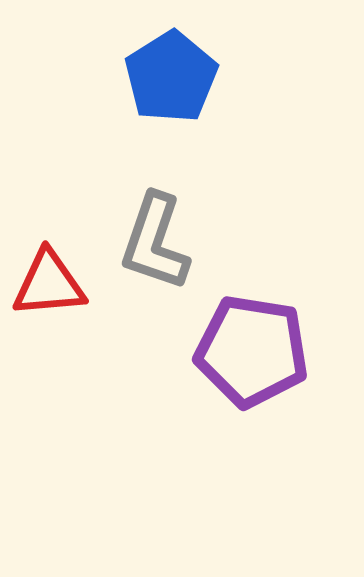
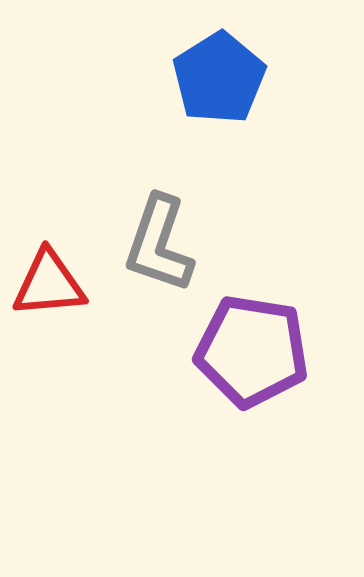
blue pentagon: moved 48 px right, 1 px down
gray L-shape: moved 4 px right, 2 px down
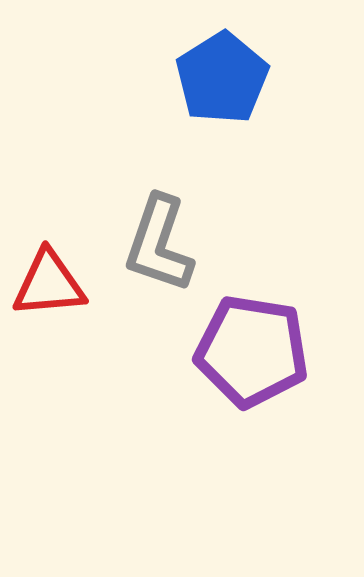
blue pentagon: moved 3 px right
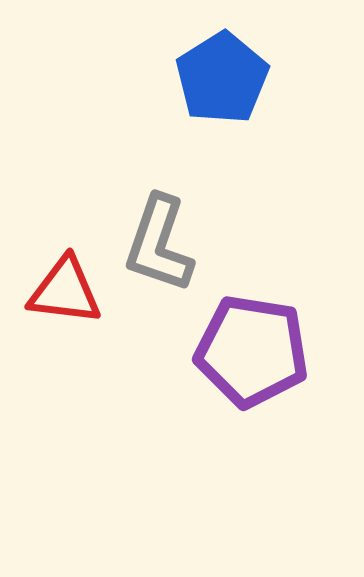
red triangle: moved 16 px right, 7 px down; rotated 12 degrees clockwise
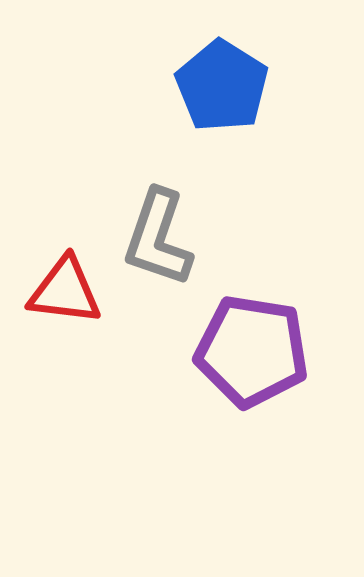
blue pentagon: moved 8 px down; rotated 8 degrees counterclockwise
gray L-shape: moved 1 px left, 6 px up
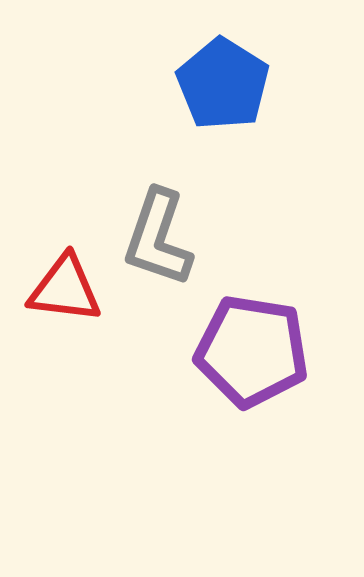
blue pentagon: moved 1 px right, 2 px up
red triangle: moved 2 px up
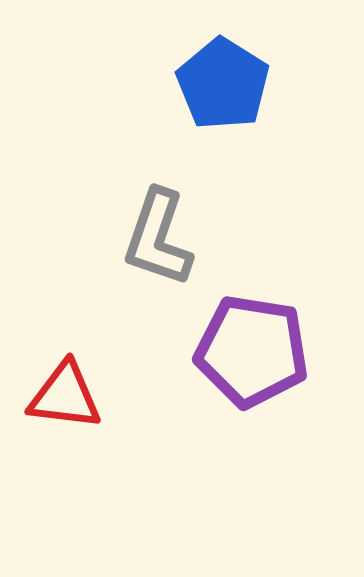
red triangle: moved 107 px down
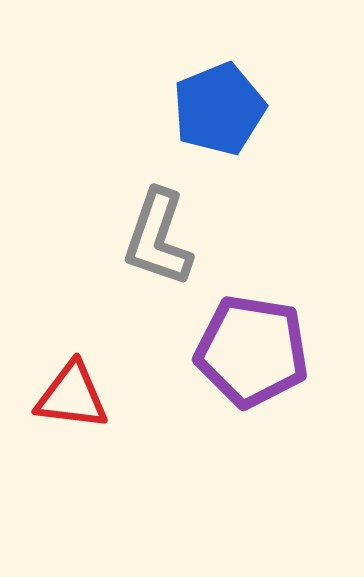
blue pentagon: moved 4 px left, 25 px down; rotated 18 degrees clockwise
red triangle: moved 7 px right
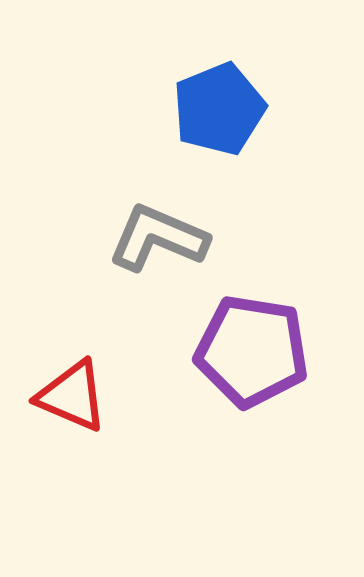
gray L-shape: rotated 94 degrees clockwise
red triangle: rotated 16 degrees clockwise
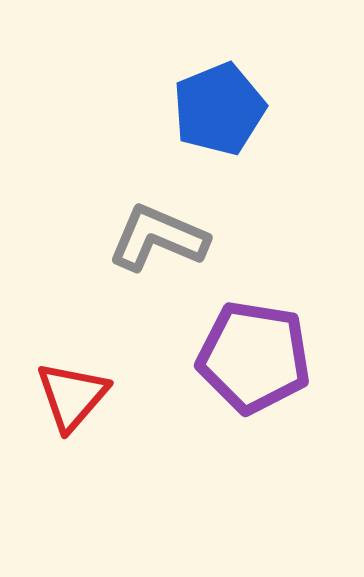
purple pentagon: moved 2 px right, 6 px down
red triangle: rotated 48 degrees clockwise
